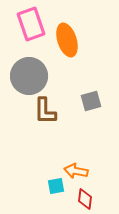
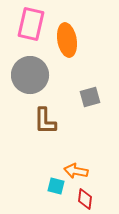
pink rectangle: rotated 32 degrees clockwise
orange ellipse: rotated 8 degrees clockwise
gray circle: moved 1 px right, 1 px up
gray square: moved 1 px left, 4 px up
brown L-shape: moved 10 px down
cyan square: rotated 24 degrees clockwise
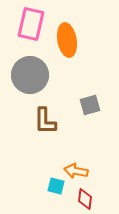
gray square: moved 8 px down
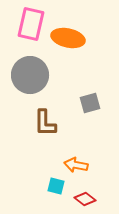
orange ellipse: moved 1 px right, 2 px up; rotated 68 degrees counterclockwise
gray square: moved 2 px up
brown L-shape: moved 2 px down
orange arrow: moved 6 px up
red diamond: rotated 60 degrees counterclockwise
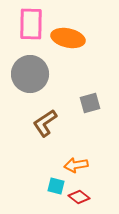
pink rectangle: rotated 12 degrees counterclockwise
gray circle: moved 1 px up
brown L-shape: rotated 56 degrees clockwise
orange arrow: rotated 20 degrees counterclockwise
red diamond: moved 6 px left, 2 px up
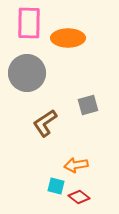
pink rectangle: moved 2 px left, 1 px up
orange ellipse: rotated 12 degrees counterclockwise
gray circle: moved 3 px left, 1 px up
gray square: moved 2 px left, 2 px down
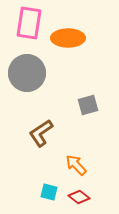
pink rectangle: rotated 8 degrees clockwise
brown L-shape: moved 4 px left, 10 px down
orange arrow: rotated 55 degrees clockwise
cyan square: moved 7 px left, 6 px down
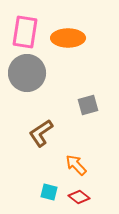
pink rectangle: moved 4 px left, 9 px down
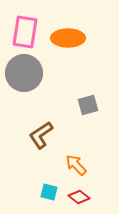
gray circle: moved 3 px left
brown L-shape: moved 2 px down
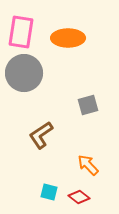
pink rectangle: moved 4 px left
orange arrow: moved 12 px right
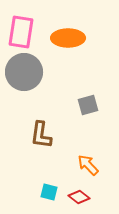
gray circle: moved 1 px up
brown L-shape: rotated 48 degrees counterclockwise
